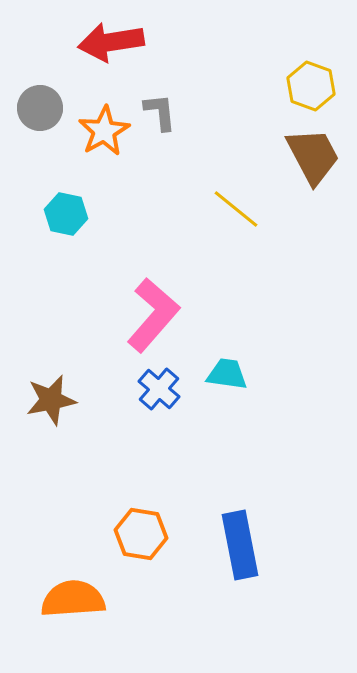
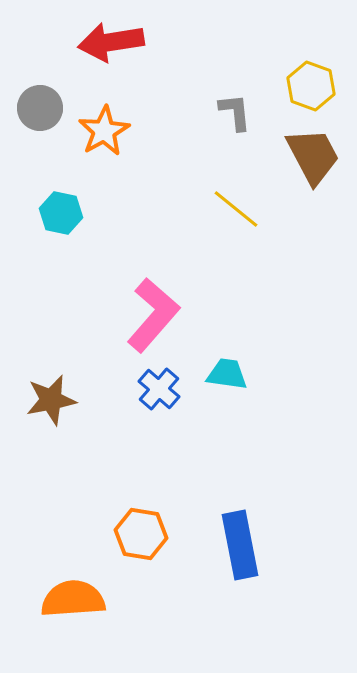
gray L-shape: moved 75 px right
cyan hexagon: moved 5 px left, 1 px up
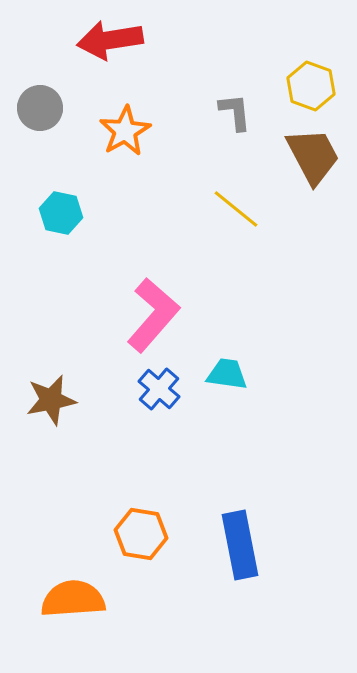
red arrow: moved 1 px left, 2 px up
orange star: moved 21 px right
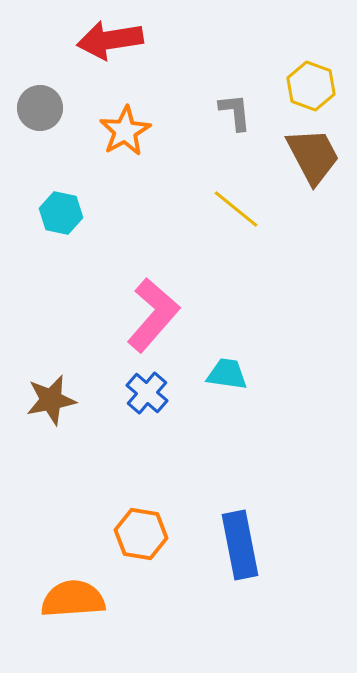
blue cross: moved 12 px left, 4 px down
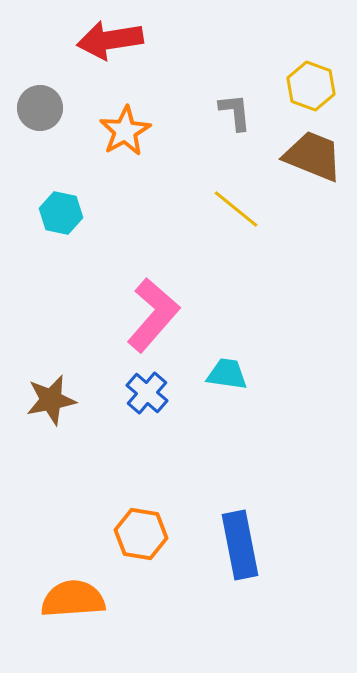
brown trapezoid: rotated 40 degrees counterclockwise
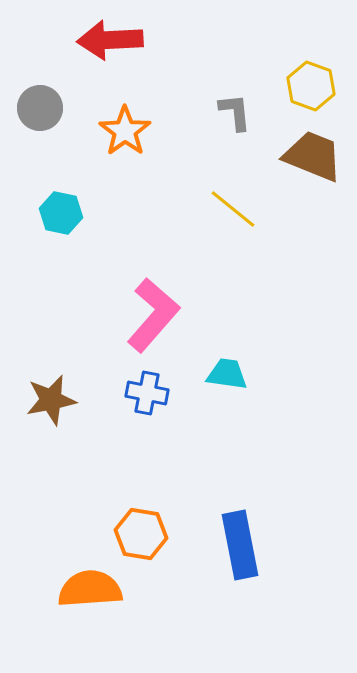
red arrow: rotated 6 degrees clockwise
orange star: rotated 6 degrees counterclockwise
yellow line: moved 3 px left
blue cross: rotated 30 degrees counterclockwise
orange semicircle: moved 17 px right, 10 px up
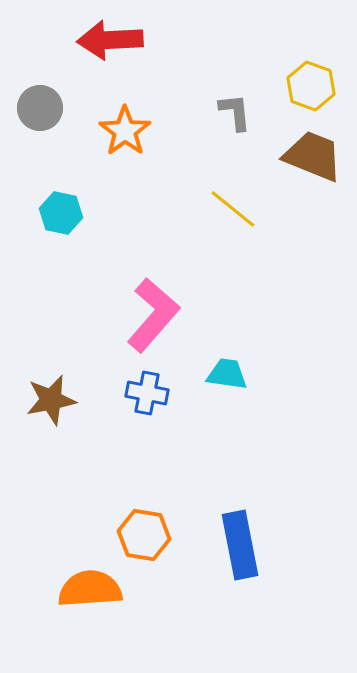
orange hexagon: moved 3 px right, 1 px down
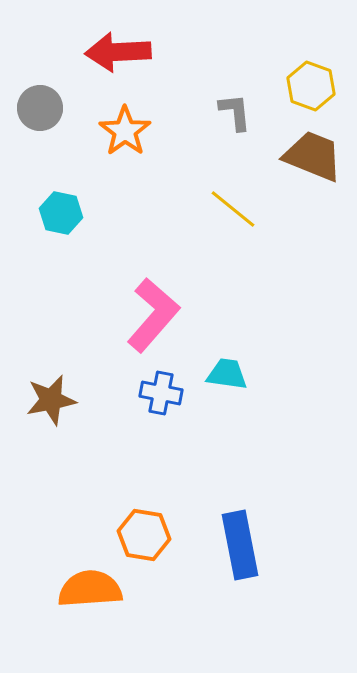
red arrow: moved 8 px right, 12 px down
blue cross: moved 14 px right
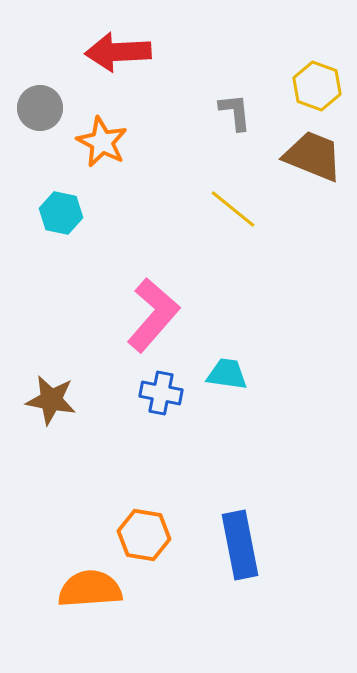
yellow hexagon: moved 6 px right
orange star: moved 23 px left, 11 px down; rotated 9 degrees counterclockwise
brown star: rotated 21 degrees clockwise
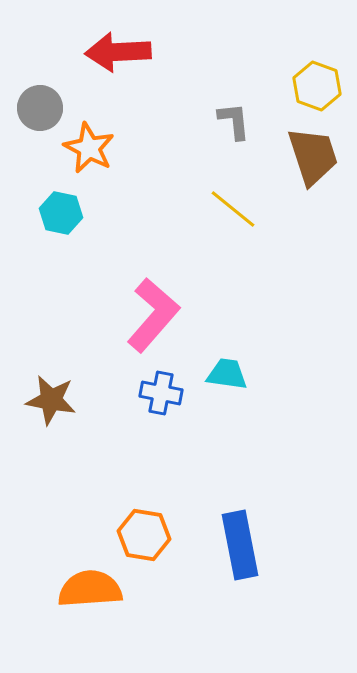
gray L-shape: moved 1 px left, 9 px down
orange star: moved 13 px left, 6 px down
brown trapezoid: rotated 50 degrees clockwise
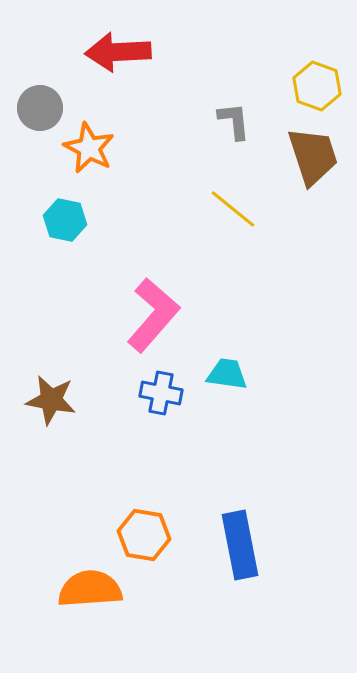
cyan hexagon: moved 4 px right, 7 px down
